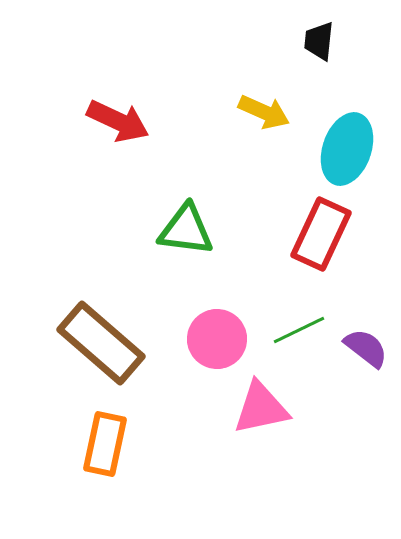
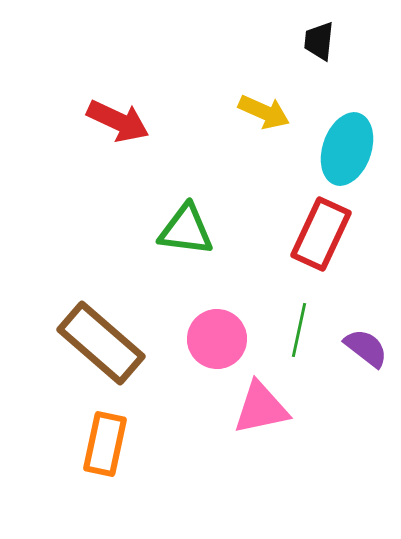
green line: rotated 52 degrees counterclockwise
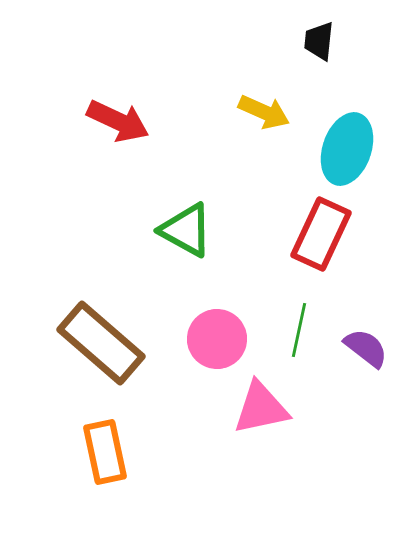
green triangle: rotated 22 degrees clockwise
orange rectangle: moved 8 px down; rotated 24 degrees counterclockwise
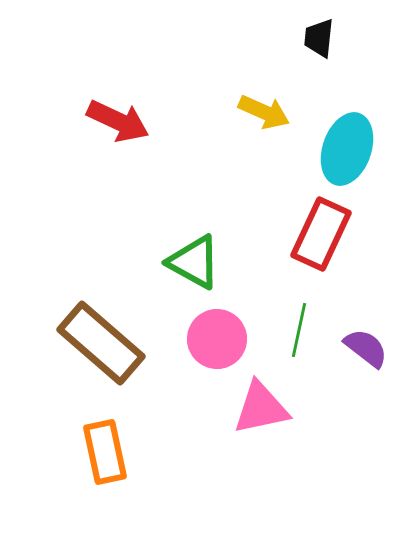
black trapezoid: moved 3 px up
green triangle: moved 8 px right, 32 px down
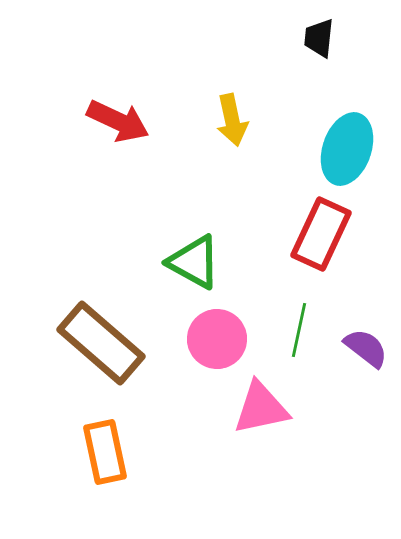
yellow arrow: moved 32 px left, 8 px down; rotated 54 degrees clockwise
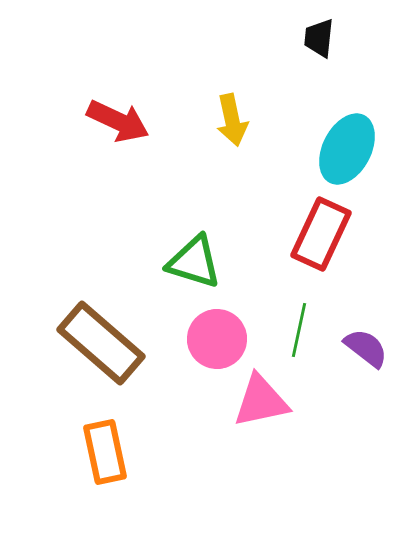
cyan ellipse: rotated 8 degrees clockwise
green triangle: rotated 12 degrees counterclockwise
pink triangle: moved 7 px up
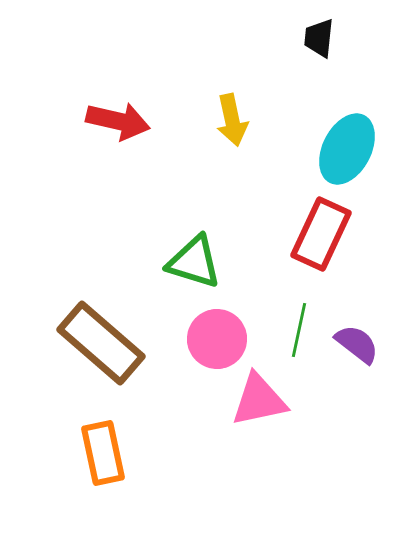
red arrow: rotated 12 degrees counterclockwise
purple semicircle: moved 9 px left, 4 px up
pink triangle: moved 2 px left, 1 px up
orange rectangle: moved 2 px left, 1 px down
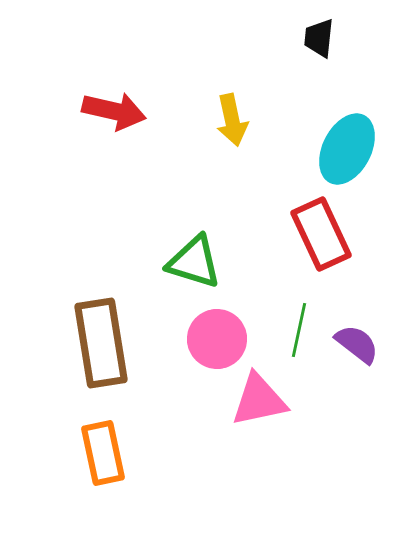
red arrow: moved 4 px left, 10 px up
red rectangle: rotated 50 degrees counterclockwise
brown rectangle: rotated 40 degrees clockwise
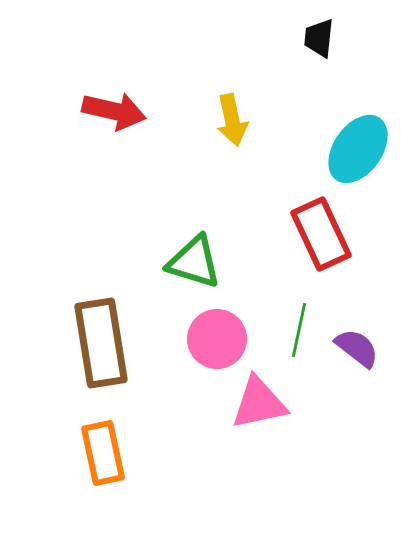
cyan ellipse: moved 11 px right; rotated 8 degrees clockwise
purple semicircle: moved 4 px down
pink triangle: moved 3 px down
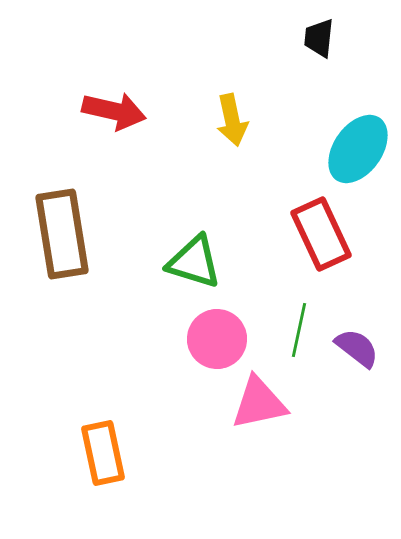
brown rectangle: moved 39 px left, 109 px up
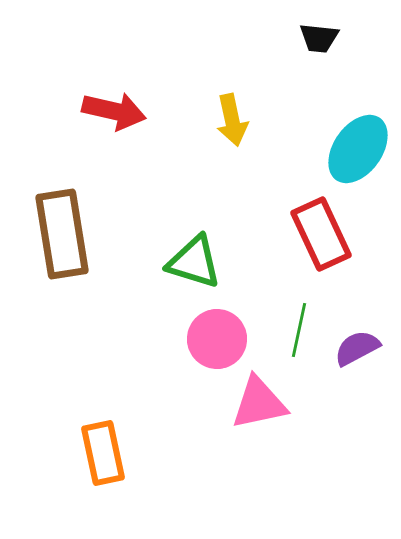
black trapezoid: rotated 90 degrees counterclockwise
purple semicircle: rotated 66 degrees counterclockwise
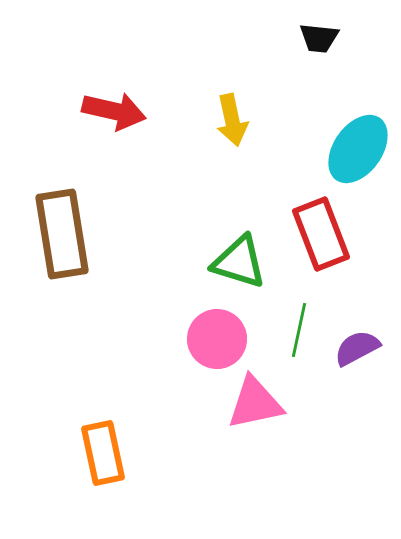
red rectangle: rotated 4 degrees clockwise
green triangle: moved 45 px right
pink triangle: moved 4 px left
